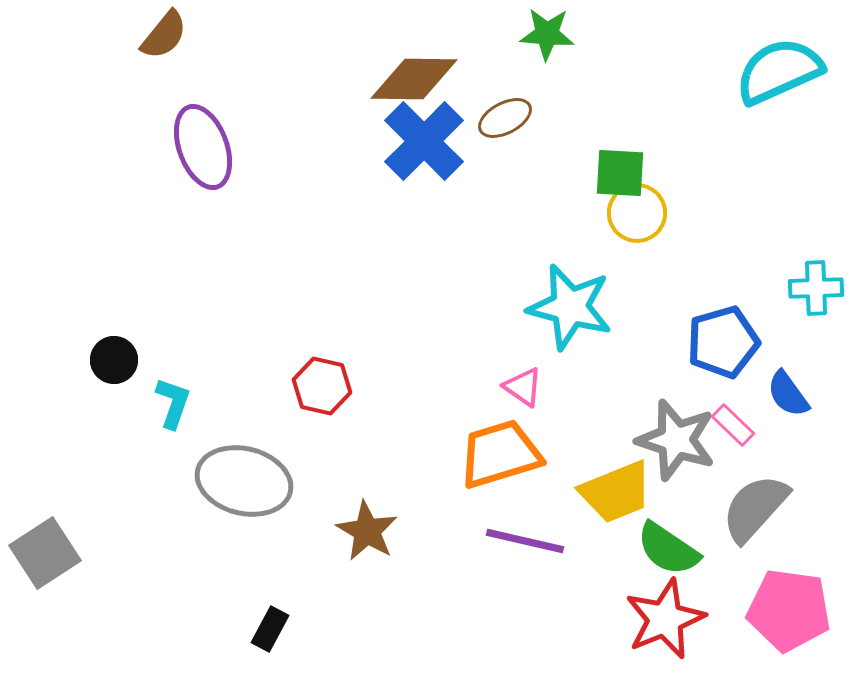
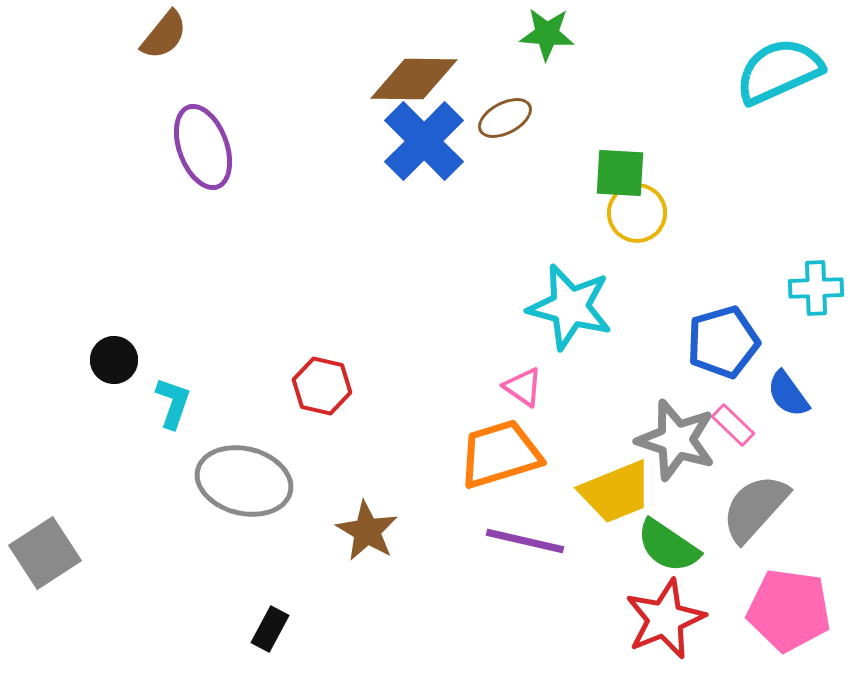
green semicircle: moved 3 px up
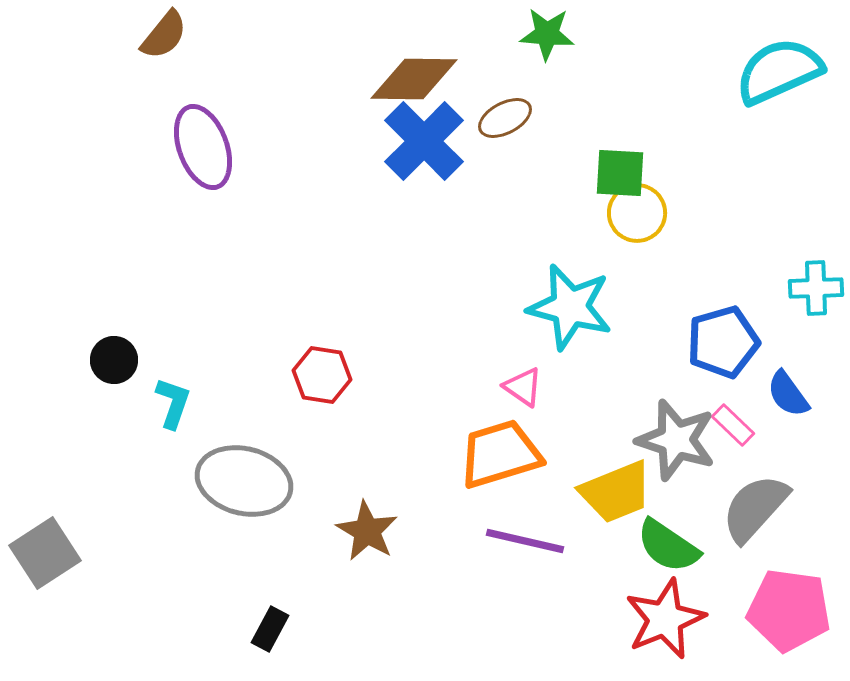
red hexagon: moved 11 px up; rotated 4 degrees counterclockwise
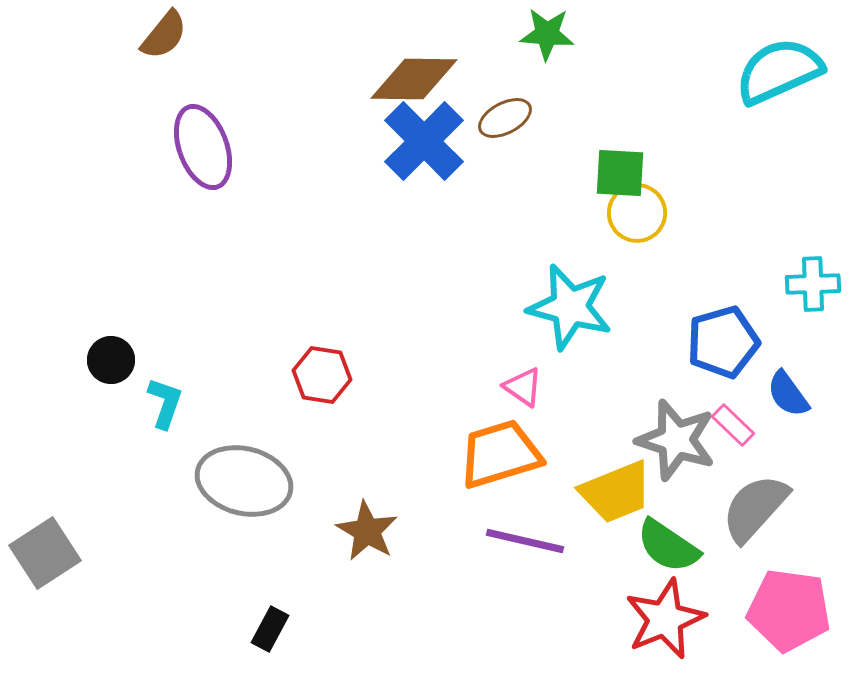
cyan cross: moved 3 px left, 4 px up
black circle: moved 3 px left
cyan L-shape: moved 8 px left
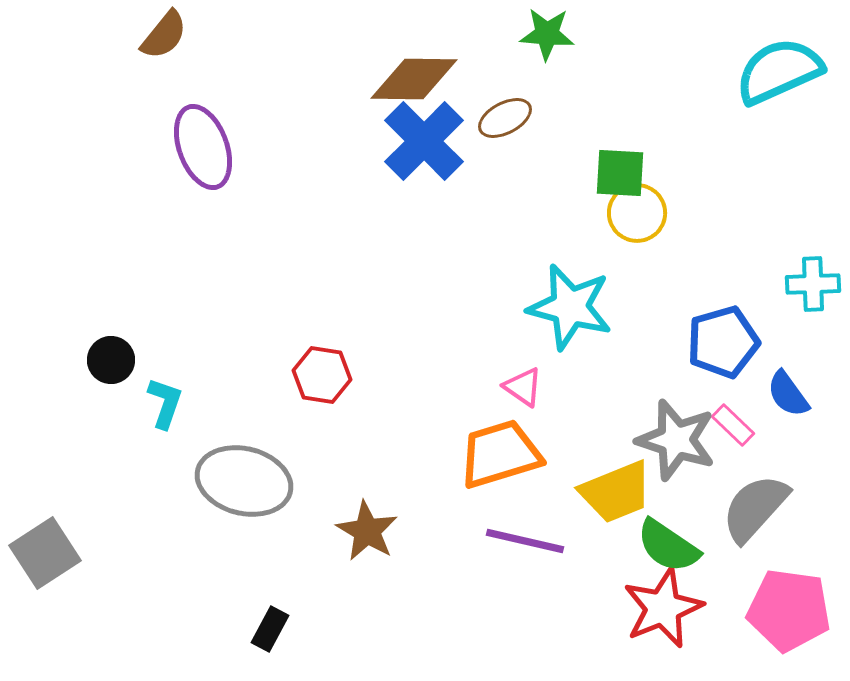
red star: moved 2 px left, 11 px up
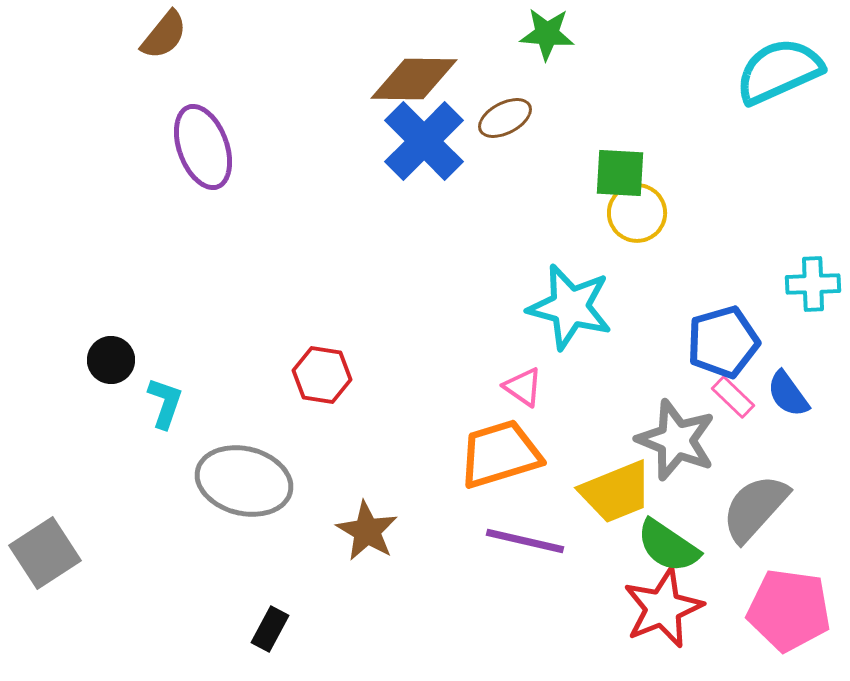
pink rectangle: moved 28 px up
gray star: rotated 4 degrees clockwise
